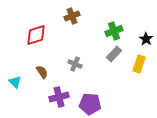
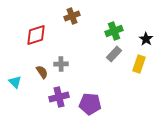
gray cross: moved 14 px left; rotated 24 degrees counterclockwise
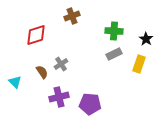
green cross: rotated 24 degrees clockwise
gray rectangle: rotated 21 degrees clockwise
gray cross: rotated 32 degrees counterclockwise
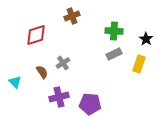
gray cross: moved 2 px right, 1 px up
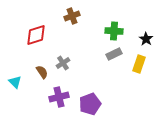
purple pentagon: rotated 25 degrees counterclockwise
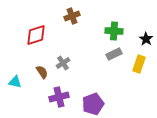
cyan triangle: rotated 32 degrees counterclockwise
purple pentagon: moved 3 px right
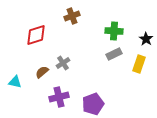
brown semicircle: rotated 96 degrees counterclockwise
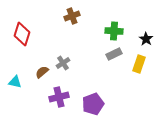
red diamond: moved 14 px left, 1 px up; rotated 55 degrees counterclockwise
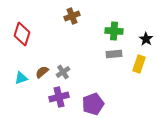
gray rectangle: rotated 21 degrees clockwise
gray cross: moved 9 px down
cyan triangle: moved 6 px right, 4 px up; rotated 32 degrees counterclockwise
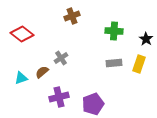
red diamond: rotated 70 degrees counterclockwise
gray rectangle: moved 9 px down
gray cross: moved 2 px left, 14 px up
